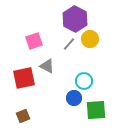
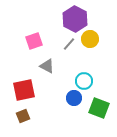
red square: moved 12 px down
green square: moved 3 px right, 2 px up; rotated 25 degrees clockwise
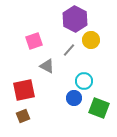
yellow circle: moved 1 px right, 1 px down
gray line: moved 6 px down
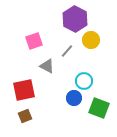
gray line: moved 2 px left, 1 px down
brown square: moved 2 px right
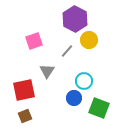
yellow circle: moved 2 px left
gray triangle: moved 5 px down; rotated 35 degrees clockwise
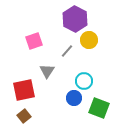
brown square: moved 1 px left; rotated 16 degrees counterclockwise
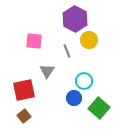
pink square: rotated 24 degrees clockwise
gray line: rotated 64 degrees counterclockwise
green square: rotated 20 degrees clockwise
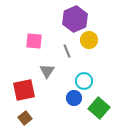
purple hexagon: rotated 10 degrees clockwise
brown square: moved 1 px right, 2 px down
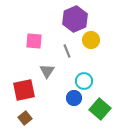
yellow circle: moved 2 px right
green square: moved 1 px right, 1 px down
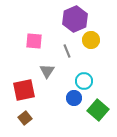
green square: moved 2 px left, 1 px down
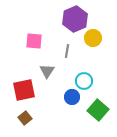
yellow circle: moved 2 px right, 2 px up
gray line: rotated 32 degrees clockwise
blue circle: moved 2 px left, 1 px up
